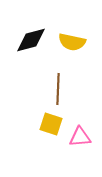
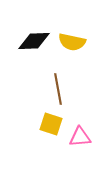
black diamond: moved 3 px right, 1 px down; rotated 12 degrees clockwise
brown line: rotated 12 degrees counterclockwise
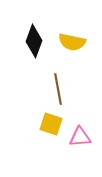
black diamond: rotated 68 degrees counterclockwise
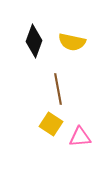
yellow square: rotated 15 degrees clockwise
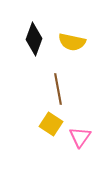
black diamond: moved 2 px up
pink triangle: rotated 50 degrees counterclockwise
